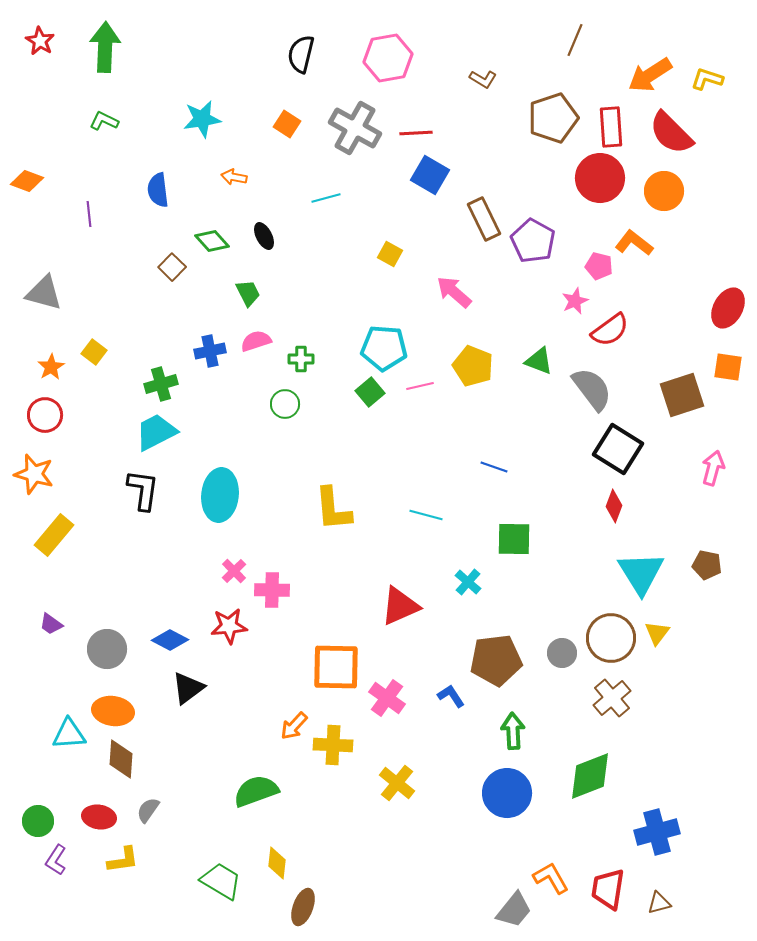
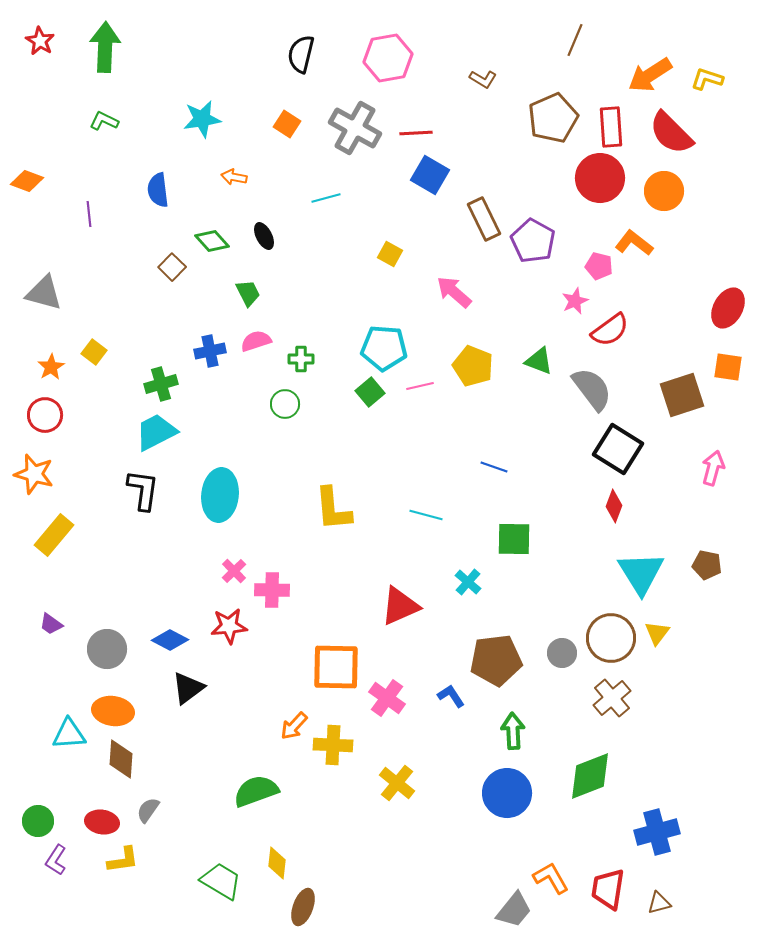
brown pentagon at (553, 118): rotated 6 degrees counterclockwise
red ellipse at (99, 817): moved 3 px right, 5 px down
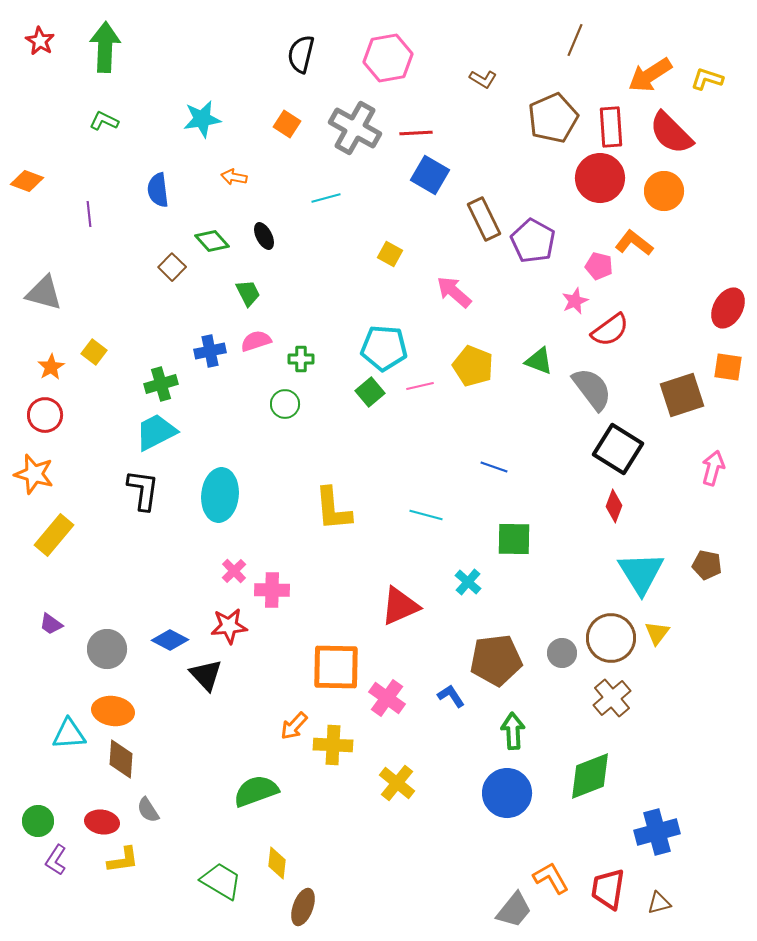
black triangle at (188, 688): moved 18 px right, 13 px up; rotated 36 degrees counterclockwise
gray semicircle at (148, 810): rotated 68 degrees counterclockwise
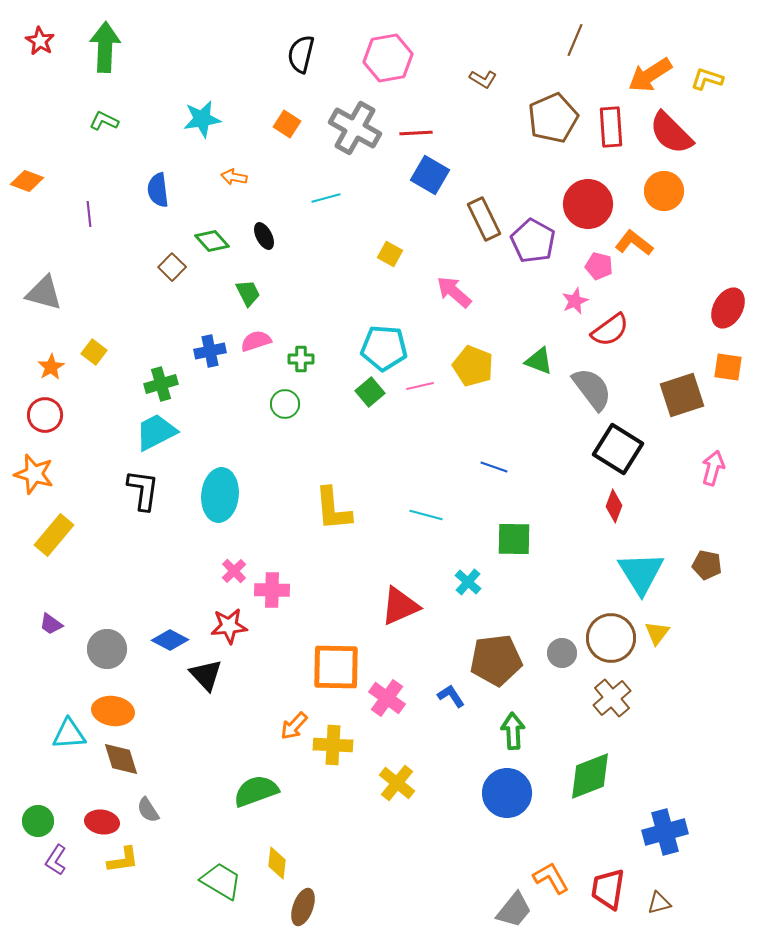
red circle at (600, 178): moved 12 px left, 26 px down
brown diamond at (121, 759): rotated 21 degrees counterclockwise
blue cross at (657, 832): moved 8 px right
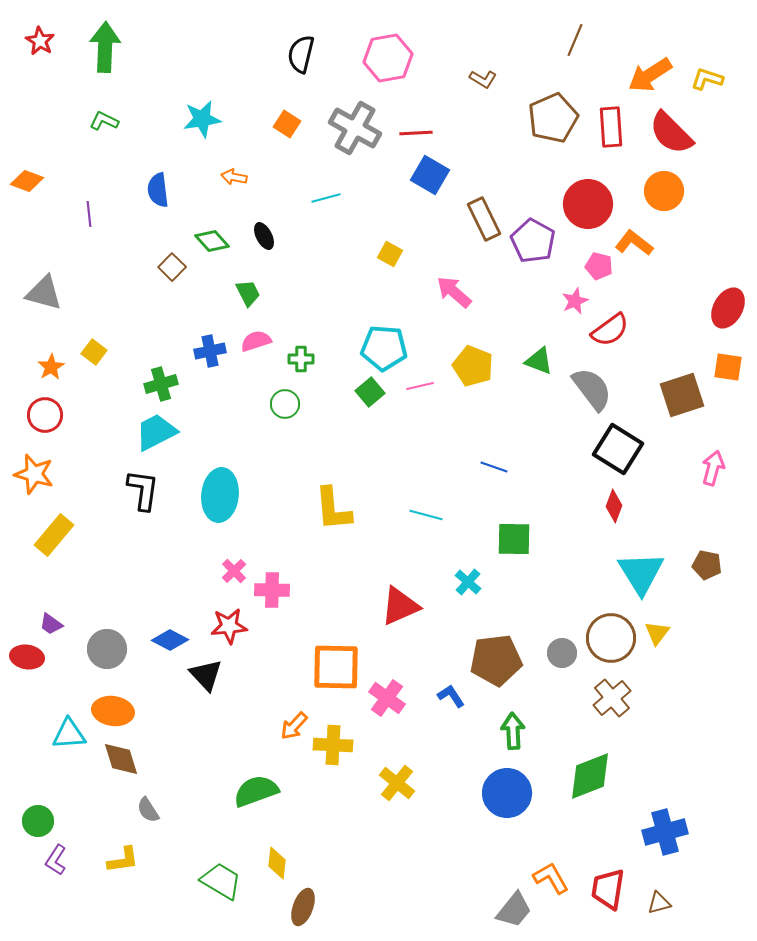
red ellipse at (102, 822): moved 75 px left, 165 px up
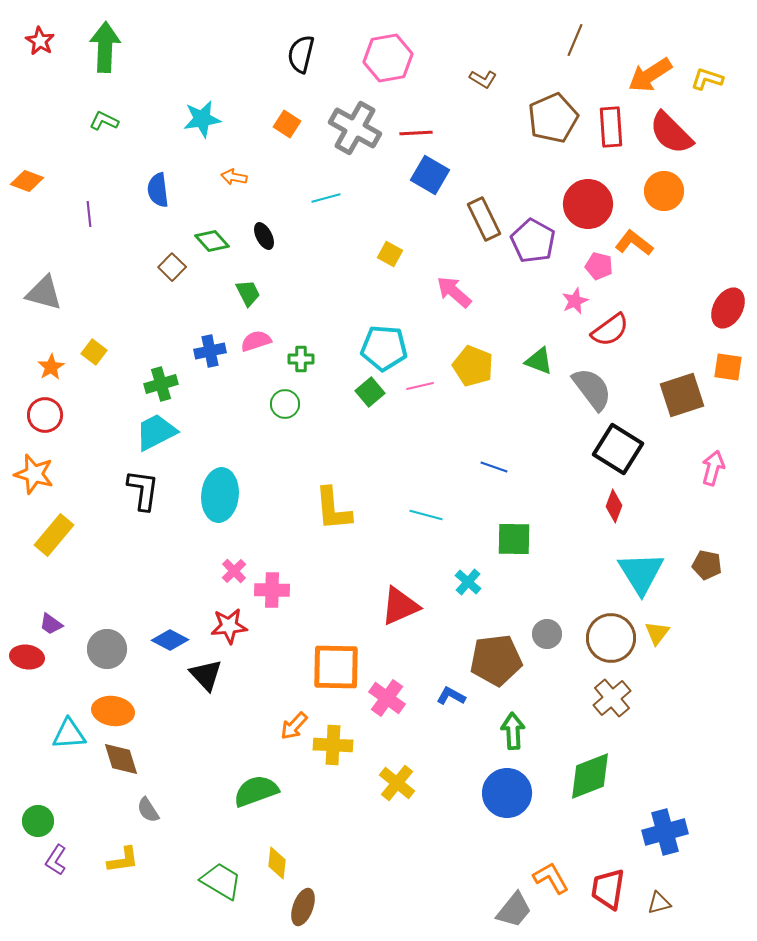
gray circle at (562, 653): moved 15 px left, 19 px up
blue L-shape at (451, 696): rotated 28 degrees counterclockwise
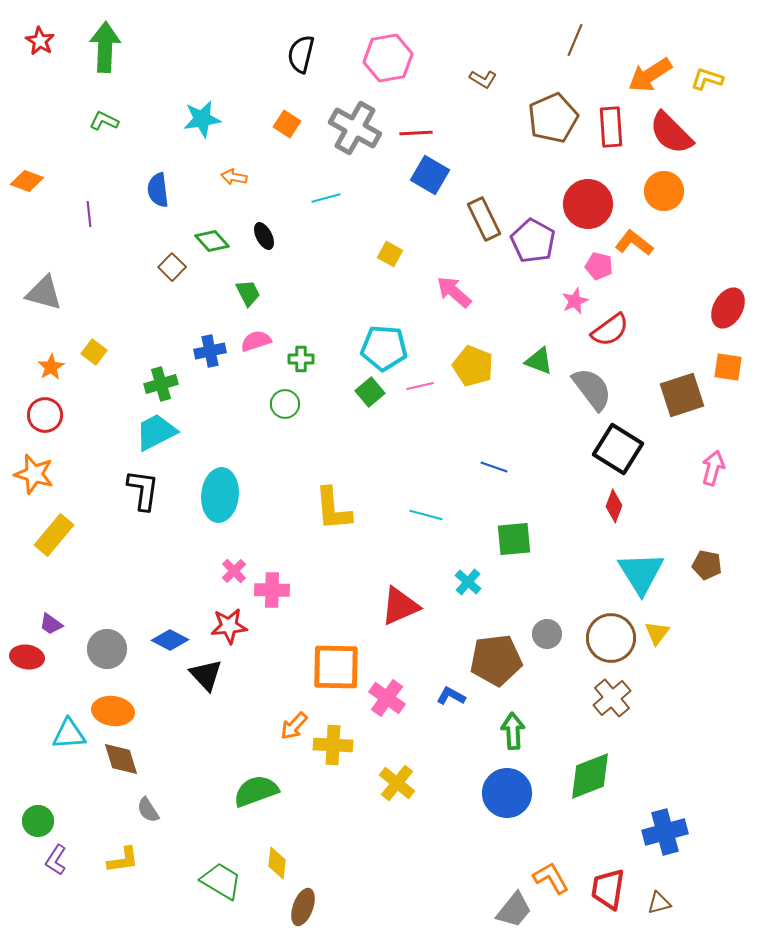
green square at (514, 539): rotated 6 degrees counterclockwise
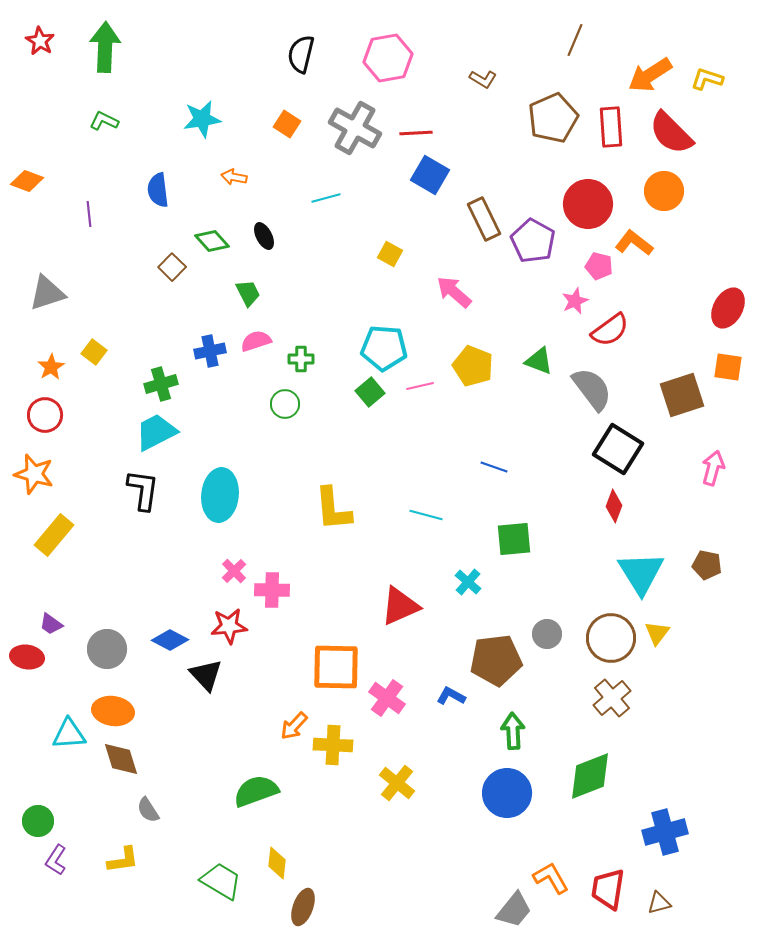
gray triangle at (44, 293): moved 3 px right; rotated 33 degrees counterclockwise
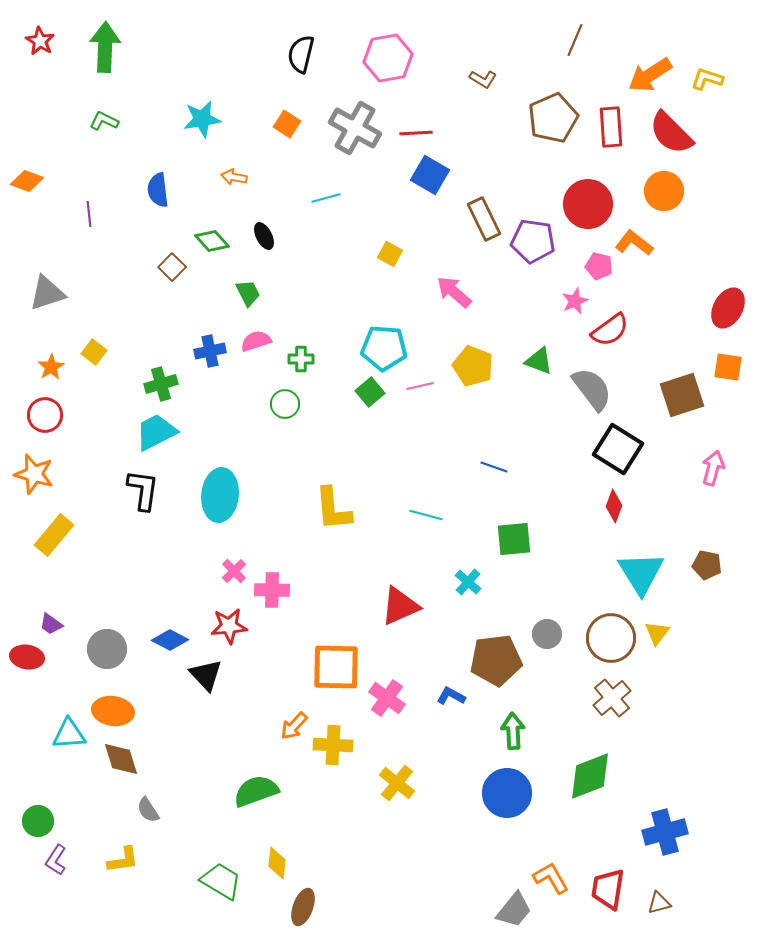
purple pentagon at (533, 241): rotated 21 degrees counterclockwise
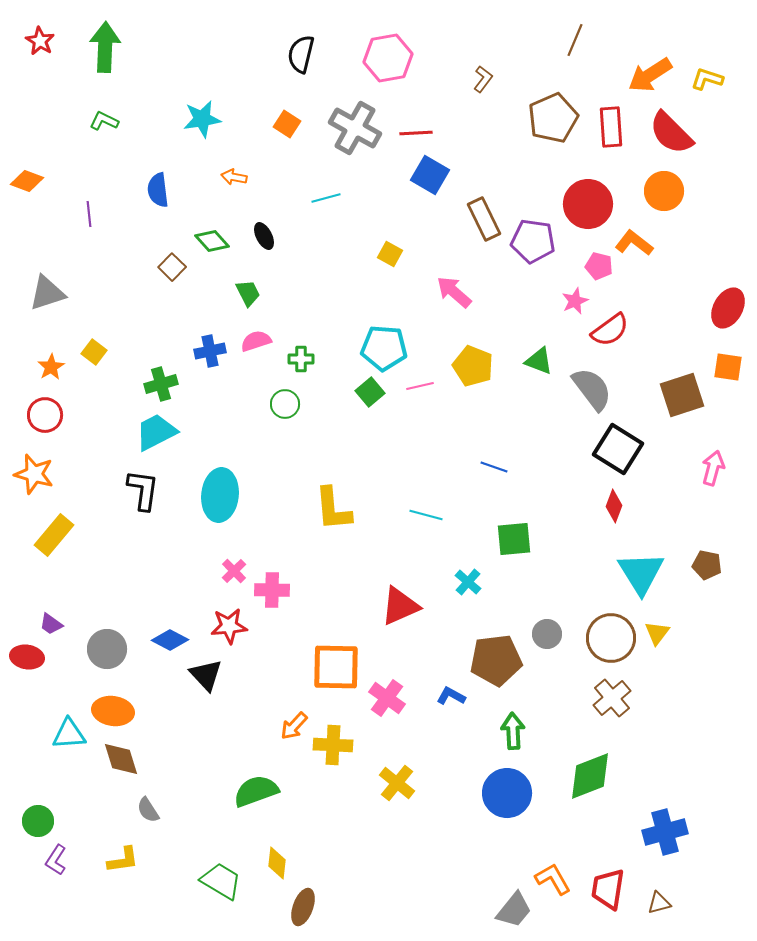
brown L-shape at (483, 79): rotated 84 degrees counterclockwise
orange L-shape at (551, 878): moved 2 px right, 1 px down
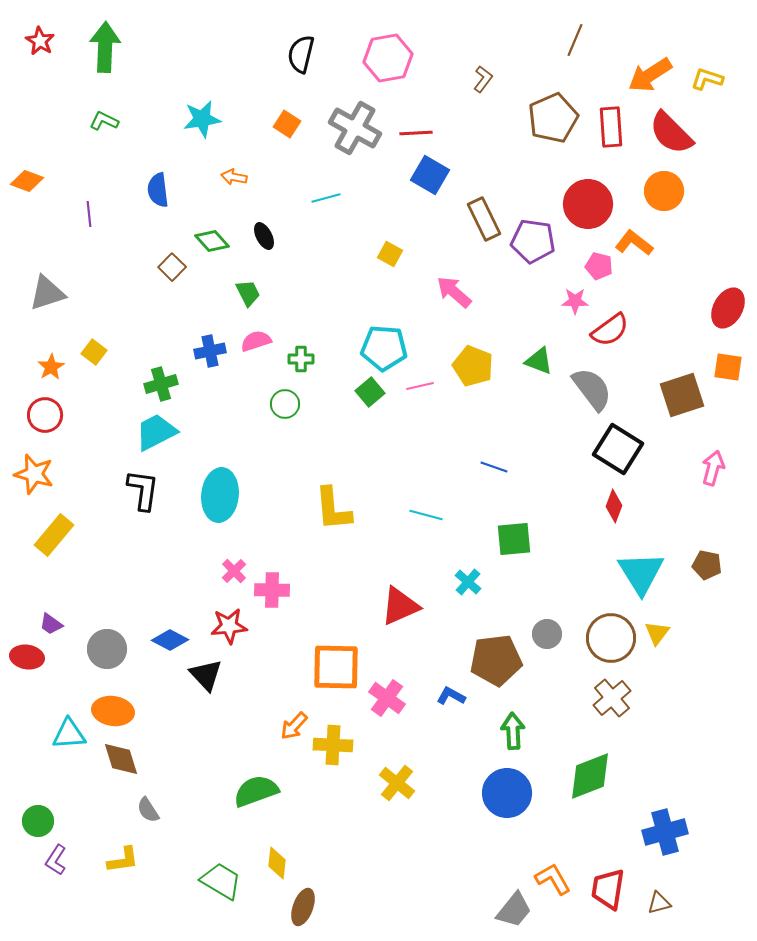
pink star at (575, 301): rotated 24 degrees clockwise
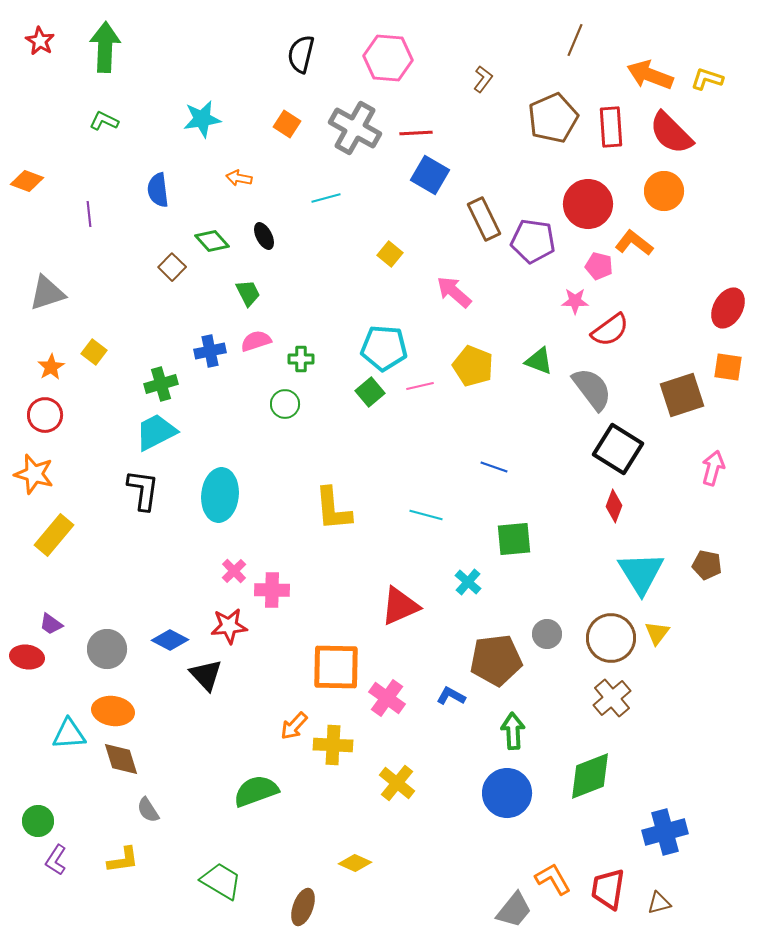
pink hexagon at (388, 58): rotated 15 degrees clockwise
orange arrow at (650, 75): rotated 54 degrees clockwise
orange arrow at (234, 177): moved 5 px right, 1 px down
yellow square at (390, 254): rotated 10 degrees clockwise
yellow diamond at (277, 863): moved 78 px right; rotated 72 degrees counterclockwise
